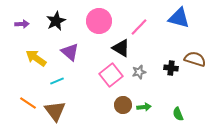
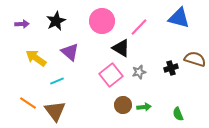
pink circle: moved 3 px right
black cross: rotated 24 degrees counterclockwise
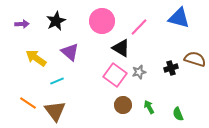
pink square: moved 4 px right; rotated 15 degrees counterclockwise
green arrow: moved 5 px right; rotated 112 degrees counterclockwise
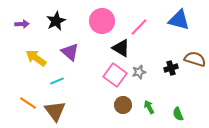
blue triangle: moved 2 px down
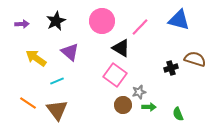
pink line: moved 1 px right
gray star: moved 20 px down
green arrow: rotated 120 degrees clockwise
brown triangle: moved 2 px right, 1 px up
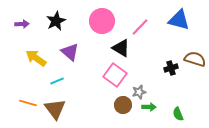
orange line: rotated 18 degrees counterclockwise
brown triangle: moved 2 px left, 1 px up
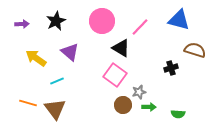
brown semicircle: moved 9 px up
green semicircle: rotated 64 degrees counterclockwise
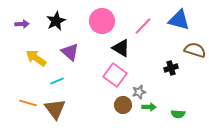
pink line: moved 3 px right, 1 px up
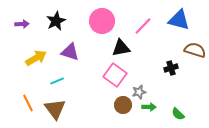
black triangle: rotated 42 degrees counterclockwise
purple triangle: rotated 24 degrees counterclockwise
yellow arrow: rotated 115 degrees clockwise
orange line: rotated 48 degrees clockwise
green semicircle: rotated 40 degrees clockwise
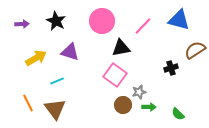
black star: rotated 18 degrees counterclockwise
brown semicircle: rotated 50 degrees counterclockwise
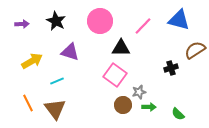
pink circle: moved 2 px left
black triangle: rotated 12 degrees clockwise
yellow arrow: moved 4 px left, 3 px down
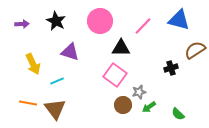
yellow arrow: moved 1 px right, 3 px down; rotated 95 degrees clockwise
orange line: rotated 54 degrees counterclockwise
green arrow: rotated 144 degrees clockwise
